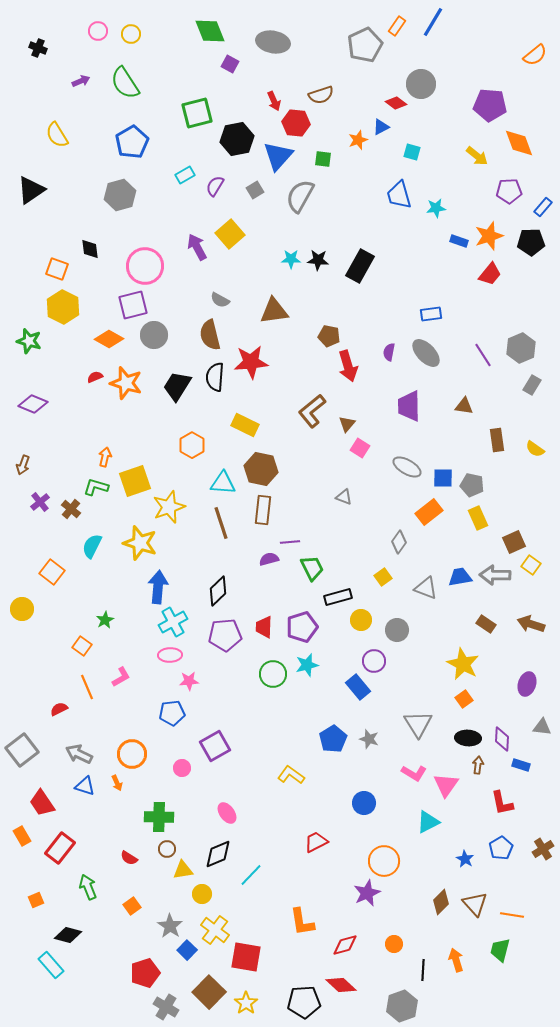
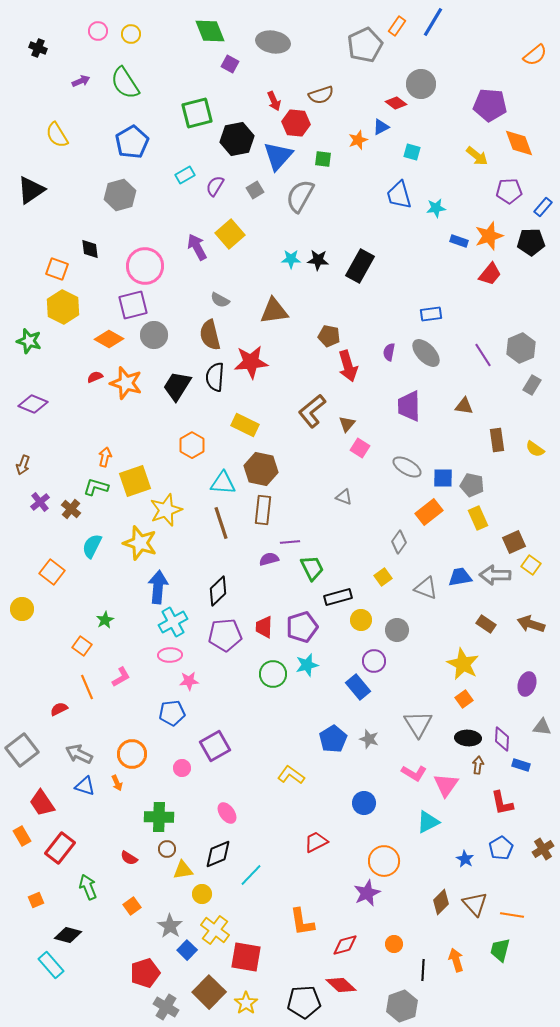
yellow star at (169, 507): moved 3 px left, 3 px down
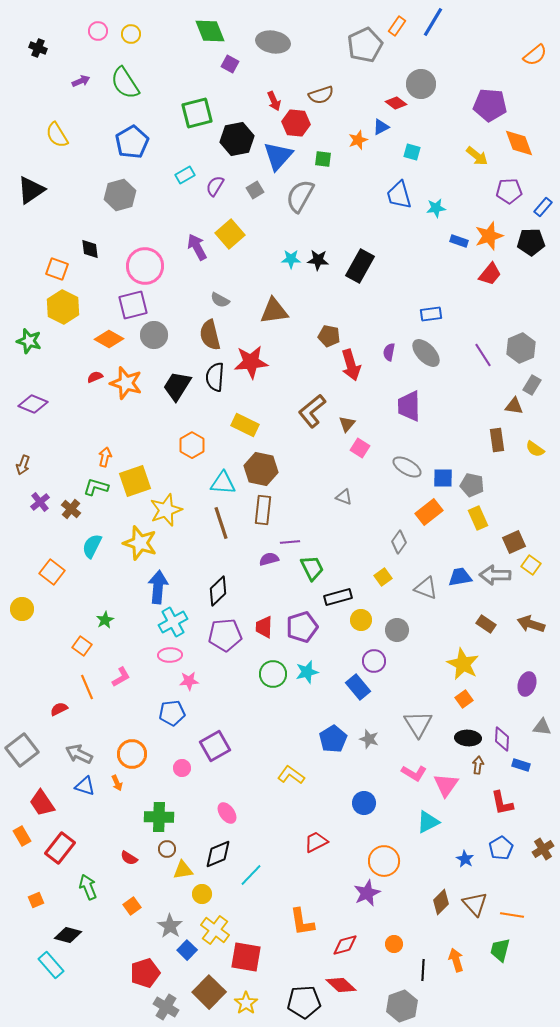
red arrow at (348, 366): moved 3 px right, 1 px up
brown triangle at (464, 406): moved 50 px right
cyan star at (307, 665): moved 7 px down
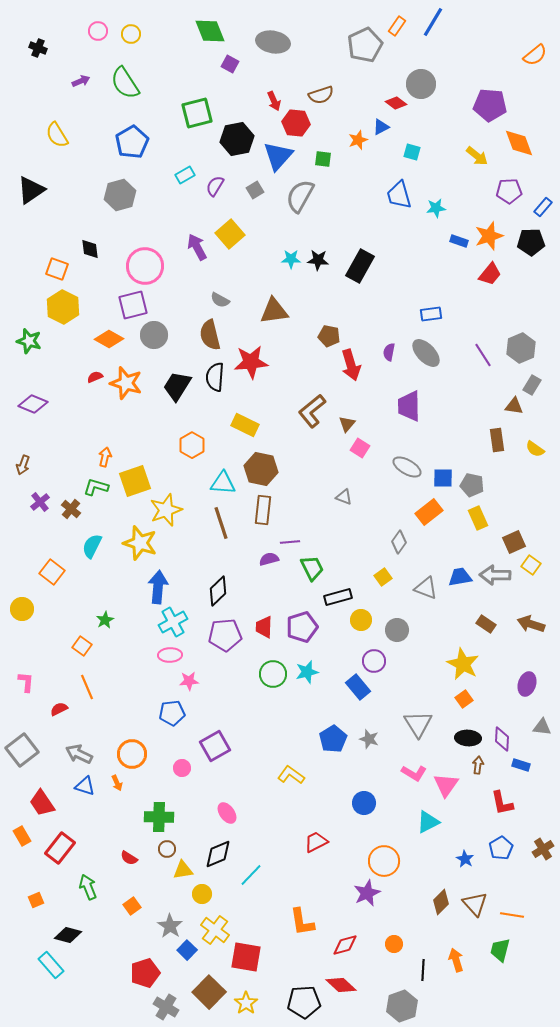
pink L-shape at (121, 677): moved 95 px left, 5 px down; rotated 55 degrees counterclockwise
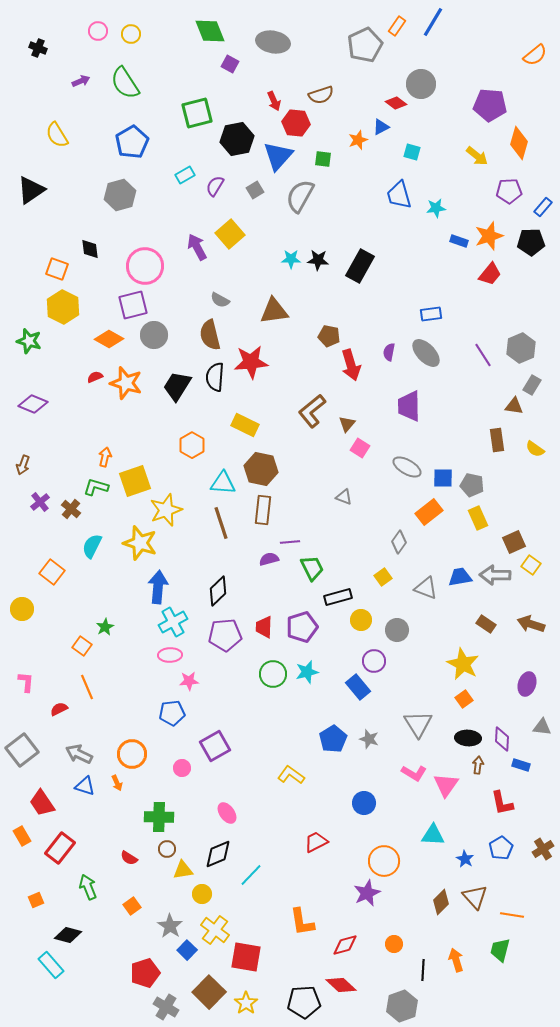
orange diamond at (519, 143): rotated 36 degrees clockwise
green star at (105, 620): moved 7 px down
cyan triangle at (428, 822): moved 5 px right, 13 px down; rotated 30 degrees clockwise
brown triangle at (475, 904): moved 7 px up
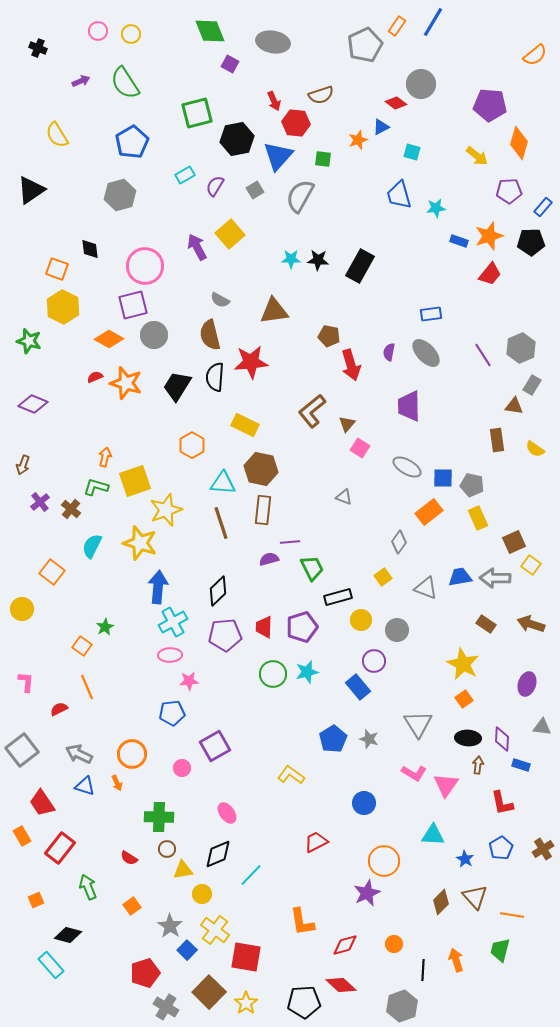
gray arrow at (495, 575): moved 3 px down
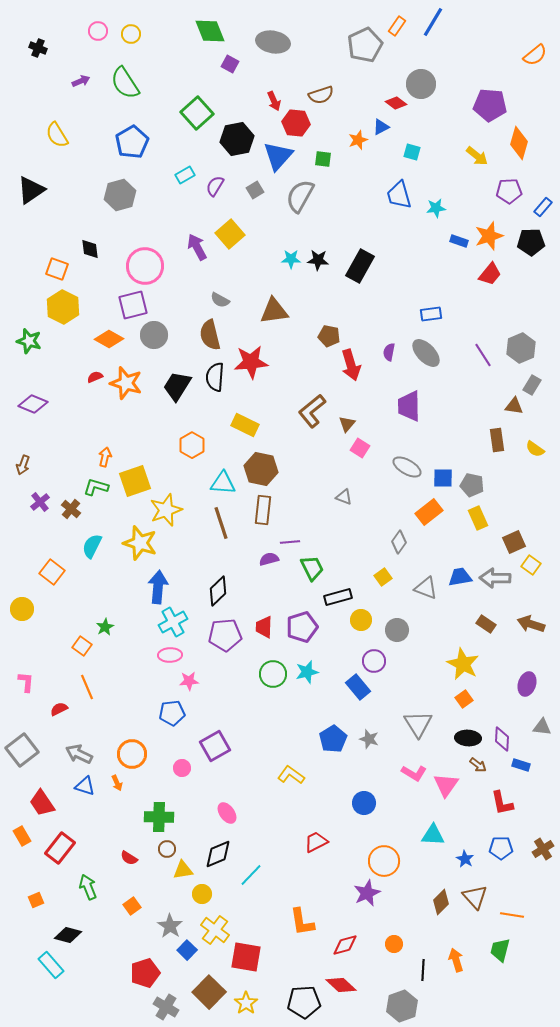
green square at (197, 113): rotated 28 degrees counterclockwise
brown arrow at (478, 765): rotated 120 degrees clockwise
blue pentagon at (501, 848): rotated 30 degrees clockwise
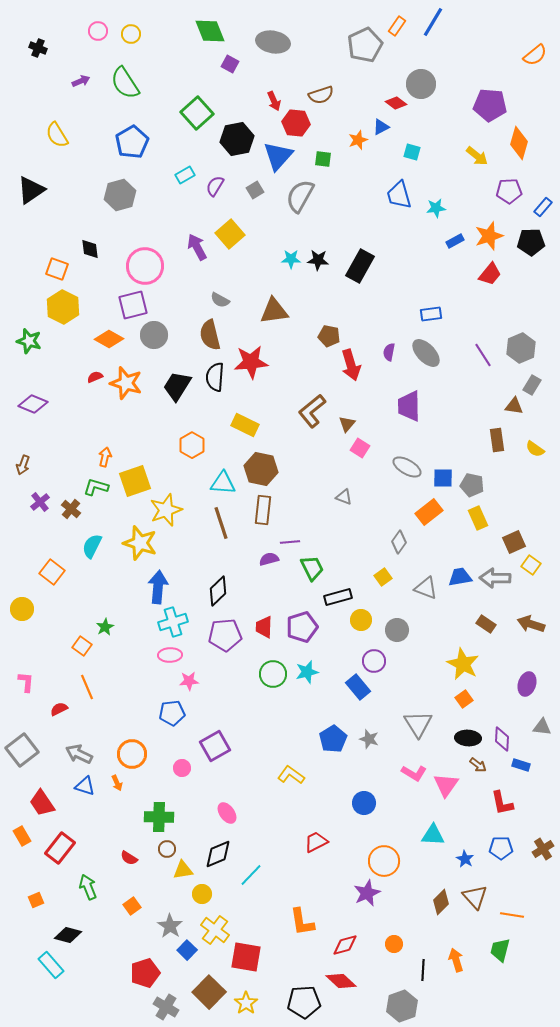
blue rectangle at (459, 241): moved 4 px left; rotated 48 degrees counterclockwise
cyan cross at (173, 622): rotated 12 degrees clockwise
red diamond at (341, 985): moved 4 px up
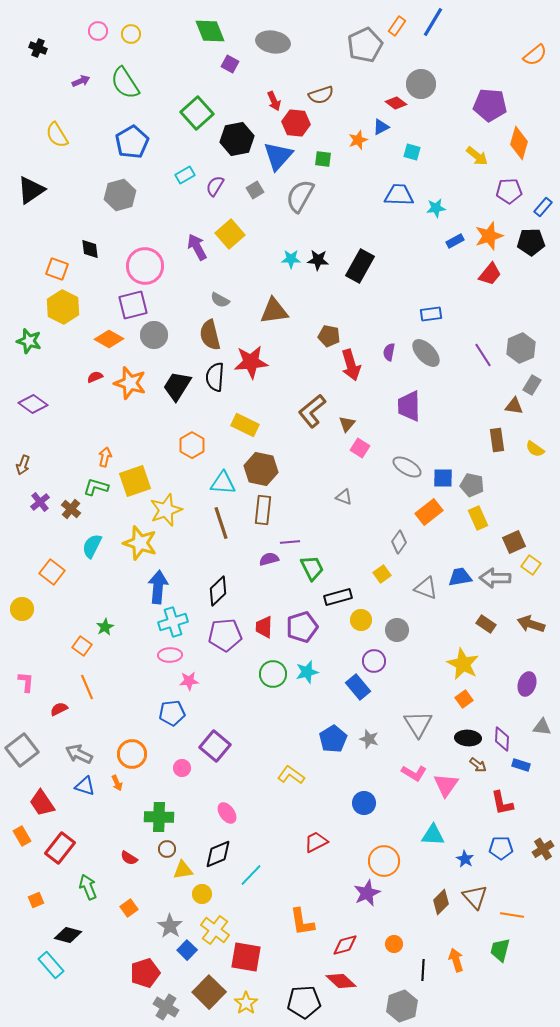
blue trapezoid at (399, 195): rotated 108 degrees clockwise
orange star at (126, 383): moved 4 px right
purple diamond at (33, 404): rotated 12 degrees clockwise
yellow square at (383, 577): moved 1 px left, 3 px up
purple square at (215, 746): rotated 20 degrees counterclockwise
orange square at (132, 906): moved 3 px left, 2 px down
